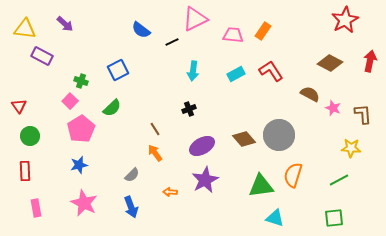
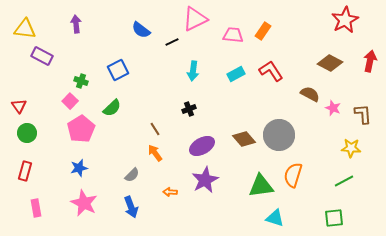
purple arrow at (65, 24): moved 11 px right; rotated 138 degrees counterclockwise
green circle at (30, 136): moved 3 px left, 3 px up
blue star at (79, 165): moved 3 px down
red rectangle at (25, 171): rotated 18 degrees clockwise
green line at (339, 180): moved 5 px right, 1 px down
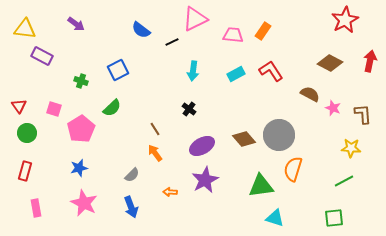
purple arrow at (76, 24): rotated 132 degrees clockwise
pink square at (70, 101): moved 16 px left, 8 px down; rotated 28 degrees counterclockwise
black cross at (189, 109): rotated 32 degrees counterclockwise
orange semicircle at (293, 175): moved 6 px up
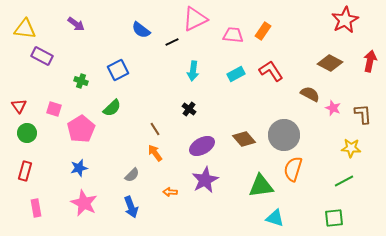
gray circle at (279, 135): moved 5 px right
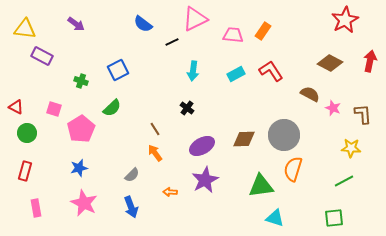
blue semicircle at (141, 30): moved 2 px right, 6 px up
red triangle at (19, 106): moved 3 px left, 1 px down; rotated 28 degrees counterclockwise
black cross at (189, 109): moved 2 px left, 1 px up
brown diamond at (244, 139): rotated 50 degrees counterclockwise
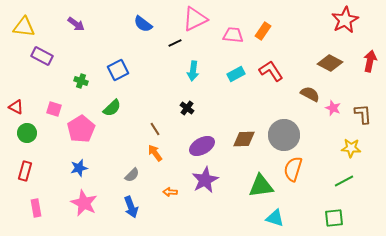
yellow triangle at (25, 29): moved 1 px left, 2 px up
black line at (172, 42): moved 3 px right, 1 px down
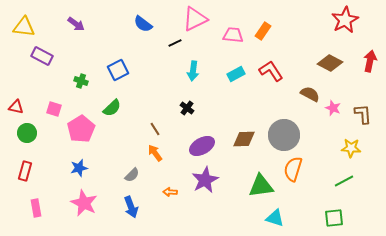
red triangle at (16, 107): rotated 14 degrees counterclockwise
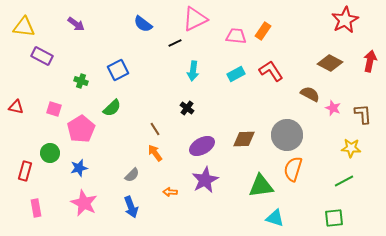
pink trapezoid at (233, 35): moved 3 px right, 1 px down
green circle at (27, 133): moved 23 px right, 20 px down
gray circle at (284, 135): moved 3 px right
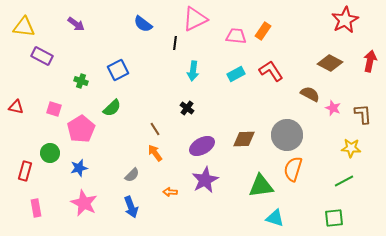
black line at (175, 43): rotated 56 degrees counterclockwise
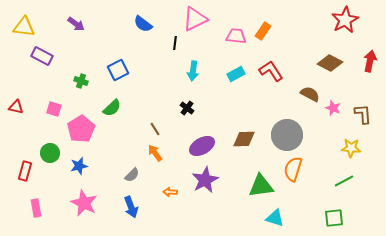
blue star at (79, 168): moved 2 px up
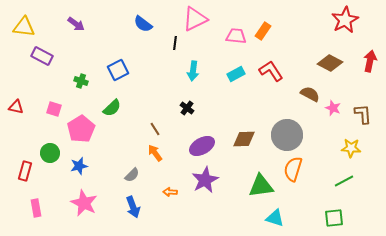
blue arrow at (131, 207): moved 2 px right
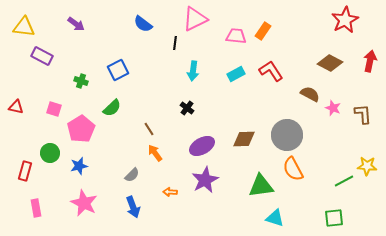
brown line at (155, 129): moved 6 px left
yellow star at (351, 148): moved 16 px right, 18 px down
orange semicircle at (293, 169): rotated 45 degrees counterclockwise
